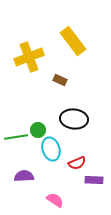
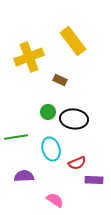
green circle: moved 10 px right, 18 px up
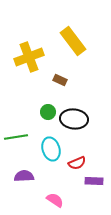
purple rectangle: moved 1 px down
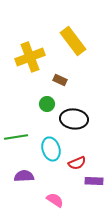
yellow cross: moved 1 px right
green circle: moved 1 px left, 8 px up
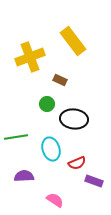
purple rectangle: rotated 18 degrees clockwise
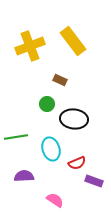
yellow cross: moved 11 px up
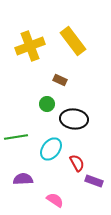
cyan ellipse: rotated 55 degrees clockwise
red semicircle: rotated 96 degrees counterclockwise
purple semicircle: moved 1 px left, 3 px down
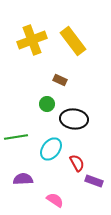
yellow cross: moved 2 px right, 6 px up
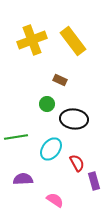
purple rectangle: rotated 54 degrees clockwise
